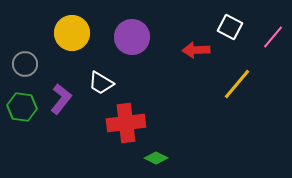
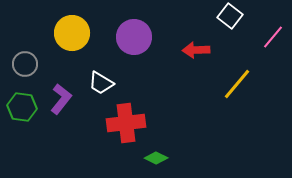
white square: moved 11 px up; rotated 10 degrees clockwise
purple circle: moved 2 px right
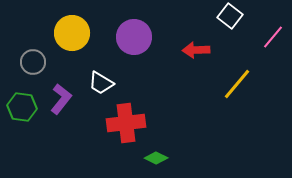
gray circle: moved 8 px right, 2 px up
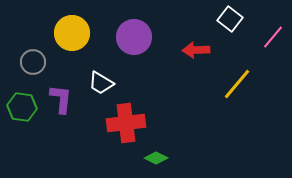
white square: moved 3 px down
purple L-shape: rotated 32 degrees counterclockwise
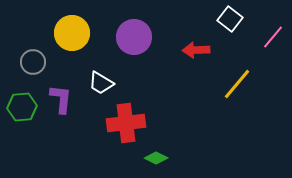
green hexagon: rotated 12 degrees counterclockwise
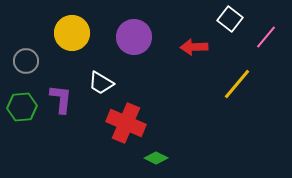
pink line: moved 7 px left
red arrow: moved 2 px left, 3 px up
gray circle: moved 7 px left, 1 px up
red cross: rotated 30 degrees clockwise
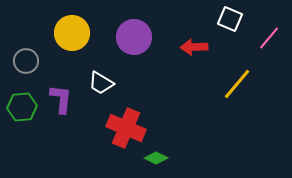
white square: rotated 15 degrees counterclockwise
pink line: moved 3 px right, 1 px down
red cross: moved 5 px down
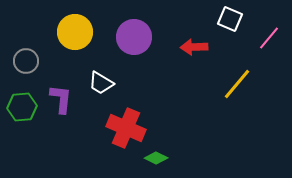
yellow circle: moved 3 px right, 1 px up
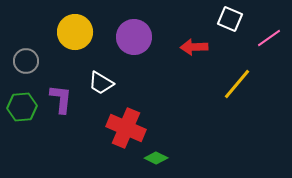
pink line: rotated 15 degrees clockwise
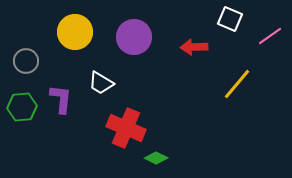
pink line: moved 1 px right, 2 px up
